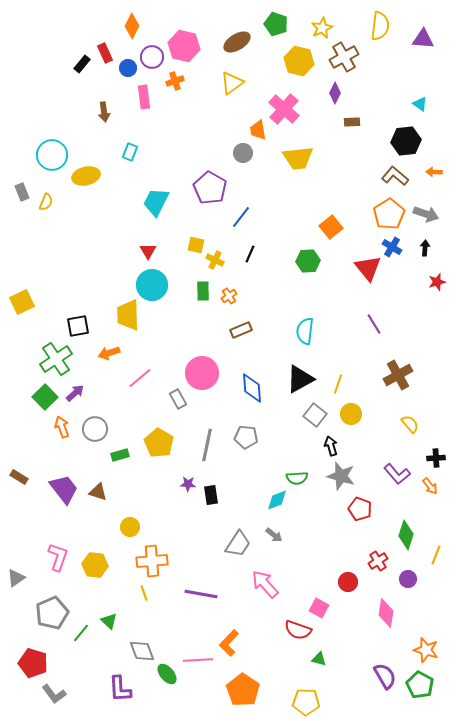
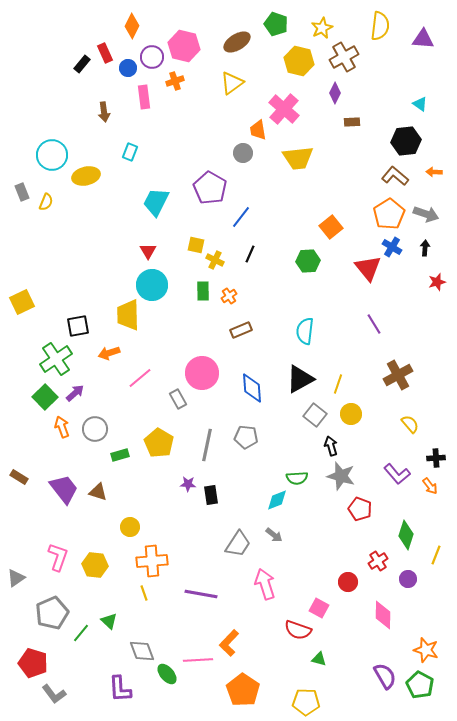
pink arrow at (265, 584): rotated 24 degrees clockwise
pink diamond at (386, 613): moved 3 px left, 2 px down; rotated 8 degrees counterclockwise
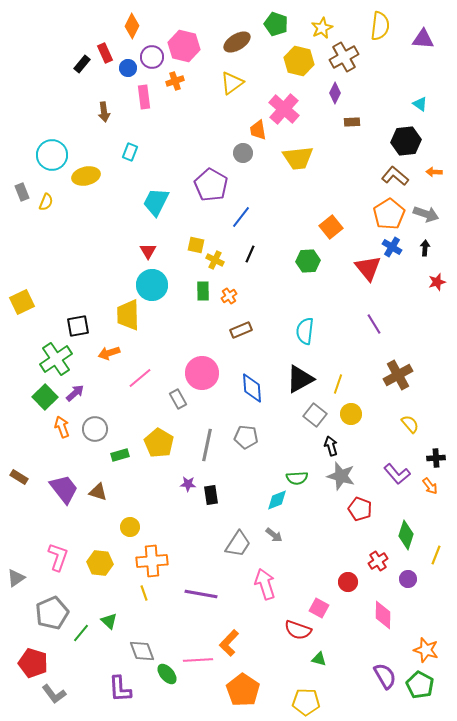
purple pentagon at (210, 188): moved 1 px right, 3 px up
yellow hexagon at (95, 565): moved 5 px right, 2 px up
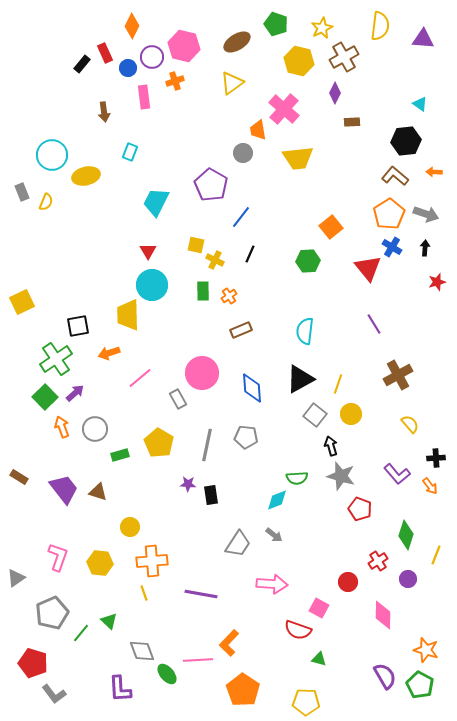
pink arrow at (265, 584): moved 7 px right; rotated 112 degrees clockwise
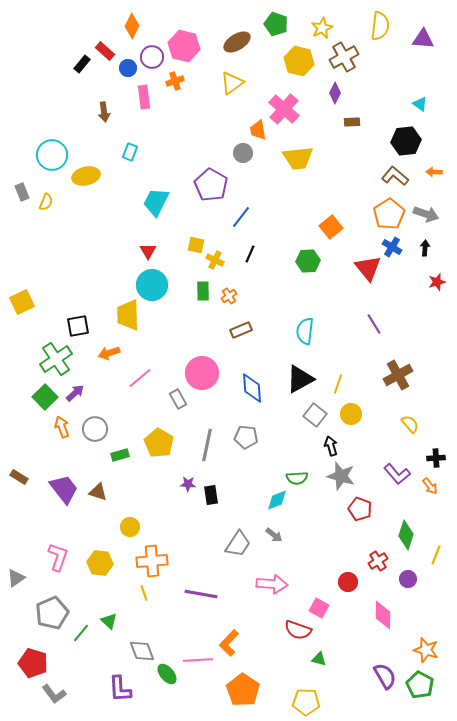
red rectangle at (105, 53): moved 2 px up; rotated 24 degrees counterclockwise
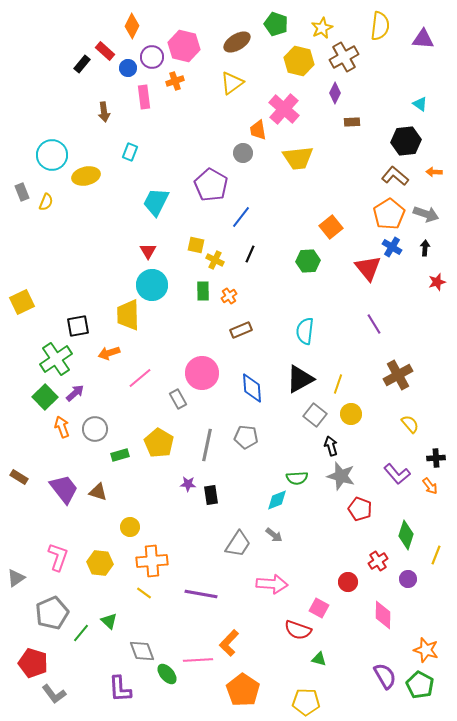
yellow line at (144, 593): rotated 35 degrees counterclockwise
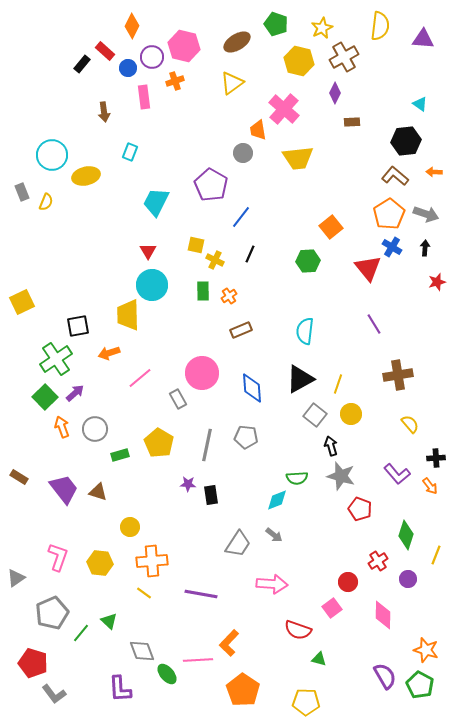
brown cross at (398, 375): rotated 20 degrees clockwise
pink square at (319, 608): moved 13 px right; rotated 24 degrees clockwise
